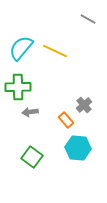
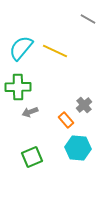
gray arrow: rotated 14 degrees counterclockwise
green square: rotated 30 degrees clockwise
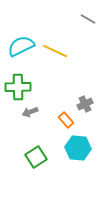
cyan semicircle: moved 2 px up; rotated 24 degrees clockwise
gray cross: moved 1 px right, 1 px up; rotated 14 degrees clockwise
green square: moved 4 px right; rotated 10 degrees counterclockwise
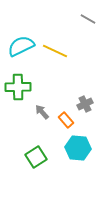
gray arrow: moved 12 px right; rotated 70 degrees clockwise
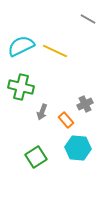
green cross: moved 3 px right; rotated 15 degrees clockwise
gray arrow: rotated 119 degrees counterclockwise
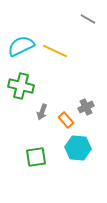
green cross: moved 1 px up
gray cross: moved 1 px right, 3 px down
green square: rotated 25 degrees clockwise
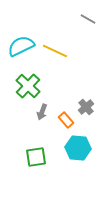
green cross: moved 7 px right; rotated 30 degrees clockwise
gray cross: rotated 14 degrees counterclockwise
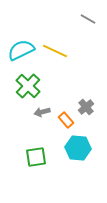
cyan semicircle: moved 4 px down
gray arrow: rotated 56 degrees clockwise
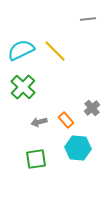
gray line: rotated 35 degrees counterclockwise
yellow line: rotated 20 degrees clockwise
green cross: moved 5 px left, 1 px down
gray cross: moved 6 px right, 1 px down
gray arrow: moved 3 px left, 10 px down
green square: moved 2 px down
